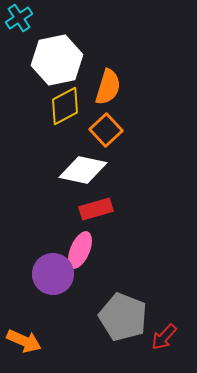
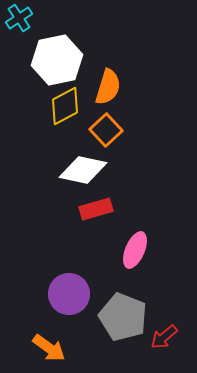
pink ellipse: moved 55 px right
purple circle: moved 16 px right, 20 px down
red arrow: rotated 8 degrees clockwise
orange arrow: moved 25 px right, 7 px down; rotated 12 degrees clockwise
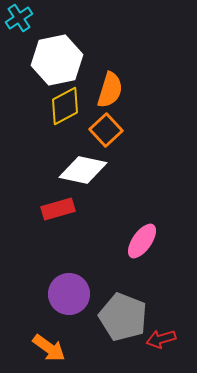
orange semicircle: moved 2 px right, 3 px down
red rectangle: moved 38 px left
pink ellipse: moved 7 px right, 9 px up; rotated 12 degrees clockwise
red arrow: moved 3 px left, 2 px down; rotated 24 degrees clockwise
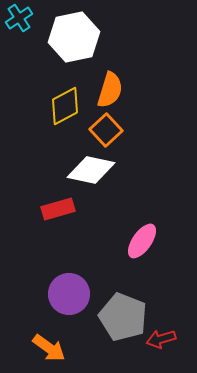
white hexagon: moved 17 px right, 23 px up
white diamond: moved 8 px right
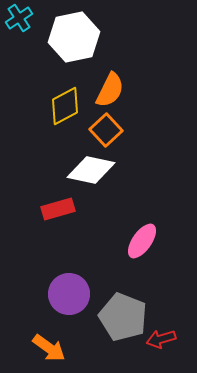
orange semicircle: rotated 9 degrees clockwise
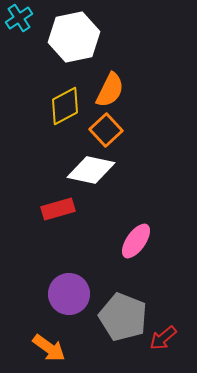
pink ellipse: moved 6 px left
red arrow: moved 2 px right, 1 px up; rotated 24 degrees counterclockwise
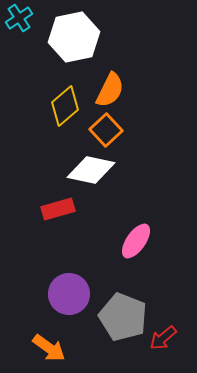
yellow diamond: rotated 12 degrees counterclockwise
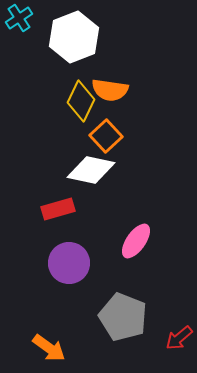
white hexagon: rotated 9 degrees counterclockwise
orange semicircle: rotated 72 degrees clockwise
yellow diamond: moved 16 px right, 5 px up; rotated 24 degrees counterclockwise
orange square: moved 6 px down
purple circle: moved 31 px up
red arrow: moved 16 px right
